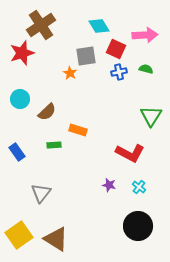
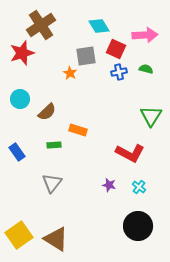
gray triangle: moved 11 px right, 10 px up
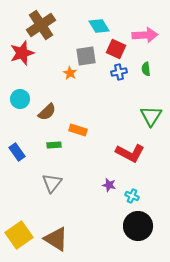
green semicircle: rotated 112 degrees counterclockwise
cyan cross: moved 7 px left, 9 px down; rotated 16 degrees counterclockwise
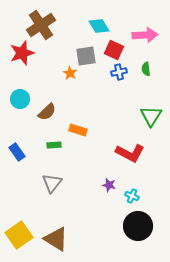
red square: moved 2 px left, 1 px down
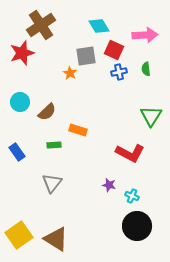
cyan circle: moved 3 px down
black circle: moved 1 px left
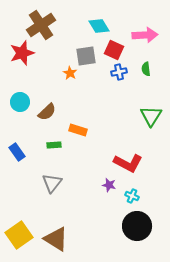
red L-shape: moved 2 px left, 10 px down
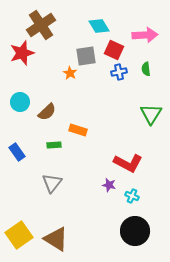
green triangle: moved 2 px up
black circle: moved 2 px left, 5 px down
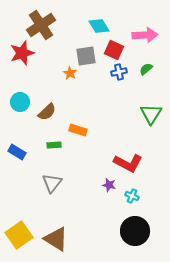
green semicircle: rotated 56 degrees clockwise
blue rectangle: rotated 24 degrees counterclockwise
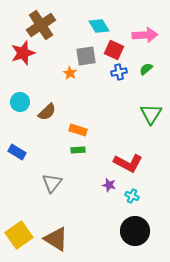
red star: moved 1 px right
green rectangle: moved 24 px right, 5 px down
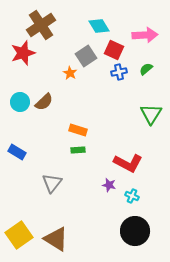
gray square: rotated 25 degrees counterclockwise
brown semicircle: moved 3 px left, 10 px up
